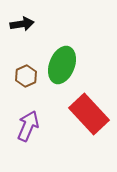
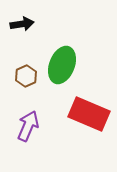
red rectangle: rotated 24 degrees counterclockwise
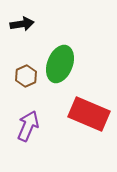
green ellipse: moved 2 px left, 1 px up
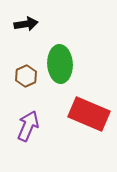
black arrow: moved 4 px right
green ellipse: rotated 24 degrees counterclockwise
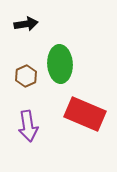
red rectangle: moved 4 px left
purple arrow: rotated 148 degrees clockwise
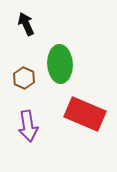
black arrow: rotated 105 degrees counterclockwise
brown hexagon: moved 2 px left, 2 px down; rotated 10 degrees counterclockwise
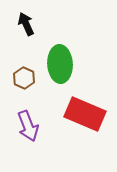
purple arrow: rotated 12 degrees counterclockwise
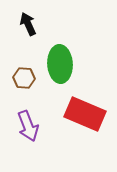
black arrow: moved 2 px right
brown hexagon: rotated 20 degrees counterclockwise
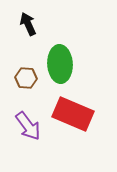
brown hexagon: moved 2 px right
red rectangle: moved 12 px left
purple arrow: rotated 16 degrees counterclockwise
